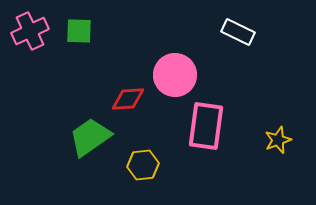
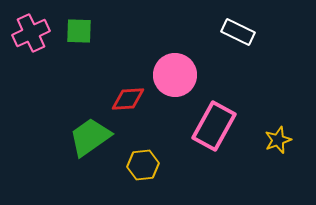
pink cross: moved 1 px right, 2 px down
pink rectangle: moved 8 px right; rotated 21 degrees clockwise
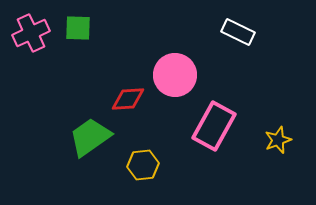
green square: moved 1 px left, 3 px up
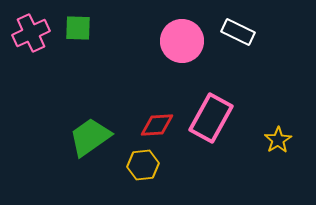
pink circle: moved 7 px right, 34 px up
red diamond: moved 29 px right, 26 px down
pink rectangle: moved 3 px left, 8 px up
yellow star: rotated 12 degrees counterclockwise
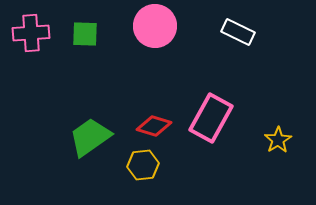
green square: moved 7 px right, 6 px down
pink cross: rotated 21 degrees clockwise
pink circle: moved 27 px left, 15 px up
red diamond: moved 3 px left, 1 px down; rotated 20 degrees clockwise
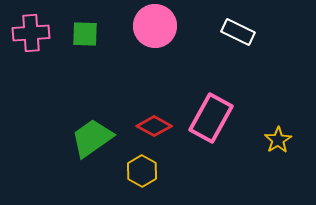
red diamond: rotated 12 degrees clockwise
green trapezoid: moved 2 px right, 1 px down
yellow hexagon: moved 1 px left, 6 px down; rotated 24 degrees counterclockwise
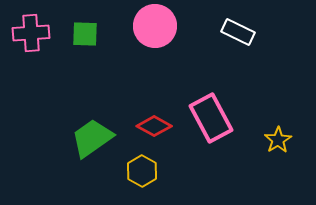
pink rectangle: rotated 57 degrees counterclockwise
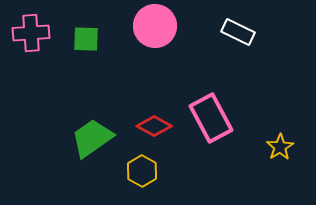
green square: moved 1 px right, 5 px down
yellow star: moved 2 px right, 7 px down
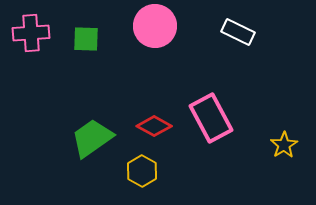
yellow star: moved 4 px right, 2 px up
